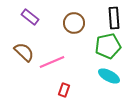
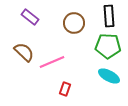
black rectangle: moved 5 px left, 2 px up
green pentagon: rotated 15 degrees clockwise
red rectangle: moved 1 px right, 1 px up
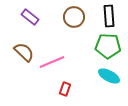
brown circle: moved 6 px up
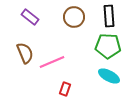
brown semicircle: moved 1 px right, 1 px down; rotated 25 degrees clockwise
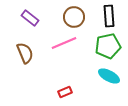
purple rectangle: moved 1 px down
green pentagon: rotated 15 degrees counterclockwise
pink line: moved 12 px right, 19 px up
red rectangle: moved 3 px down; rotated 48 degrees clockwise
